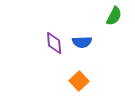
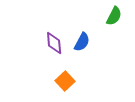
blue semicircle: rotated 60 degrees counterclockwise
orange square: moved 14 px left
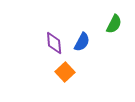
green semicircle: moved 8 px down
orange square: moved 9 px up
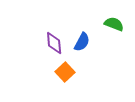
green semicircle: rotated 96 degrees counterclockwise
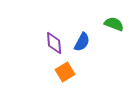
orange square: rotated 12 degrees clockwise
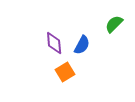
green semicircle: rotated 66 degrees counterclockwise
blue semicircle: moved 3 px down
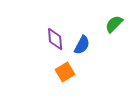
purple diamond: moved 1 px right, 4 px up
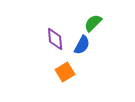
green semicircle: moved 21 px left, 1 px up
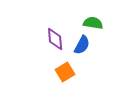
green semicircle: rotated 54 degrees clockwise
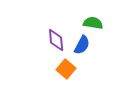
purple diamond: moved 1 px right, 1 px down
orange square: moved 1 px right, 3 px up; rotated 18 degrees counterclockwise
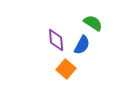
green semicircle: rotated 24 degrees clockwise
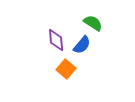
blue semicircle: rotated 12 degrees clockwise
